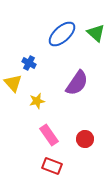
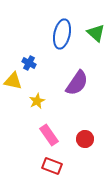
blue ellipse: rotated 36 degrees counterclockwise
yellow triangle: moved 2 px up; rotated 36 degrees counterclockwise
yellow star: rotated 14 degrees counterclockwise
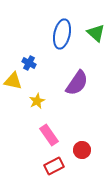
red circle: moved 3 px left, 11 px down
red rectangle: moved 2 px right; rotated 48 degrees counterclockwise
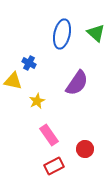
red circle: moved 3 px right, 1 px up
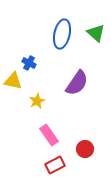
red rectangle: moved 1 px right, 1 px up
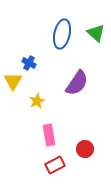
yellow triangle: rotated 48 degrees clockwise
pink rectangle: rotated 25 degrees clockwise
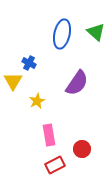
green triangle: moved 1 px up
red circle: moved 3 px left
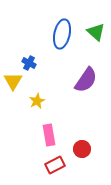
purple semicircle: moved 9 px right, 3 px up
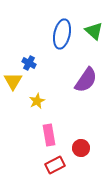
green triangle: moved 2 px left, 1 px up
red circle: moved 1 px left, 1 px up
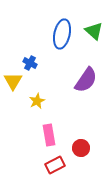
blue cross: moved 1 px right
